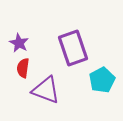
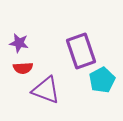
purple star: rotated 18 degrees counterclockwise
purple rectangle: moved 8 px right, 3 px down
red semicircle: rotated 102 degrees counterclockwise
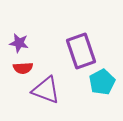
cyan pentagon: moved 2 px down
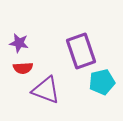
cyan pentagon: rotated 15 degrees clockwise
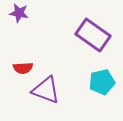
purple star: moved 30 px up
purple rectangle: moved 12 px right, 16 px up; rotated 36 degrees counterclockwise
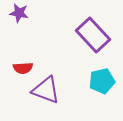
purple rectangle: rotated 12 degrees clockwise
cyan pentagon: moved 1 px up
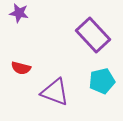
red semicircle: moved 2 px left; rotated 18 degrees clockwise
purple triangle: moved 9 px right, 2 px down
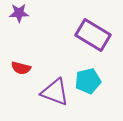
purple star: rotated 12 degrees counterclockwise
purple rectangle: rotated 16 degrees counterclockwise
cyan pentagon: moved 14 px left
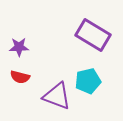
purple star: moved 34 px down
red semicircle: moved 1 px left, 9 px down
purple triangle: moved 2 px right, 4 px down
